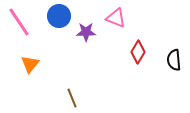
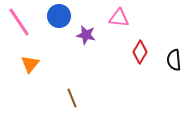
pink triangle: moved 3 px right; rotated 15 degrees counterclockwise
purple star: moved 3 px down; rotated 12 degrees clockwise
red diamond: moved 2 px right
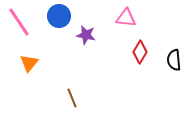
pink triangle: moved 7 px right
orange triangle: moved 1 px left, 1 px up
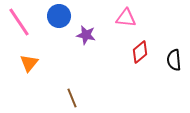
red diamond: rotated 20 degrees clockwise
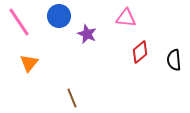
purple star: moved 1 px right, 1 px up; rotated 12 degrees clockwise
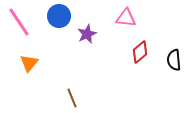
purple star: rotated 24 degrees clockwise
